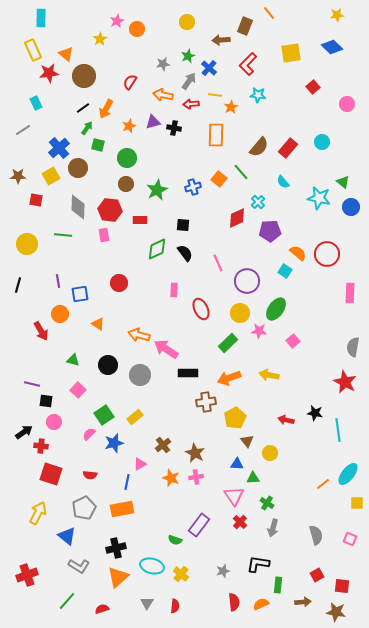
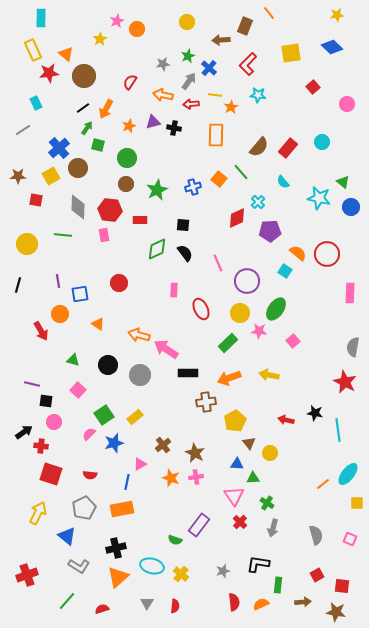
yellow pentagon at (235, 418): moved 3 px down
brown triangle at (247, 441): moved 2 px right, 2 px down
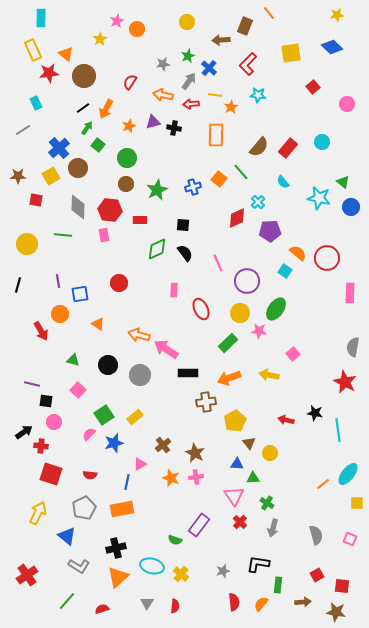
green square at (98, 145): rotated 24 degrees clockwise
red circle at (327, 254): moved 4 px down
pink square at (293, 341): moved 13 px down
red cross at (27, 575): rotated 15 degrees counterclockwise
orange semicircle at (261, 604): rotated 28 degrees counterclockwise
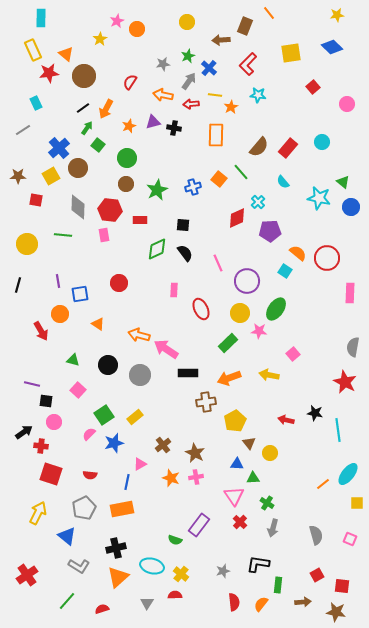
red semicircle at (175, 606): moved 11 px up; rotated 96 degrees counterclockwise
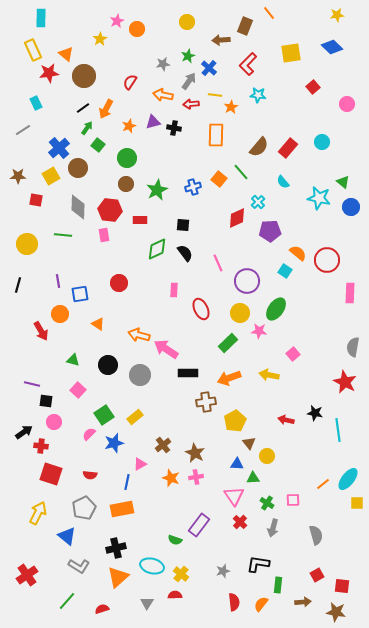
red circle at (327, 258): moved 2 px down
yellow circle at (270, 453): moved 3 px left, 3 px down
cyan ellipse at (348, 474): moved 5 px down
pink square at (350, 539): moved 57 px left, 39 px up; rotated 24 degrees counterclockwise
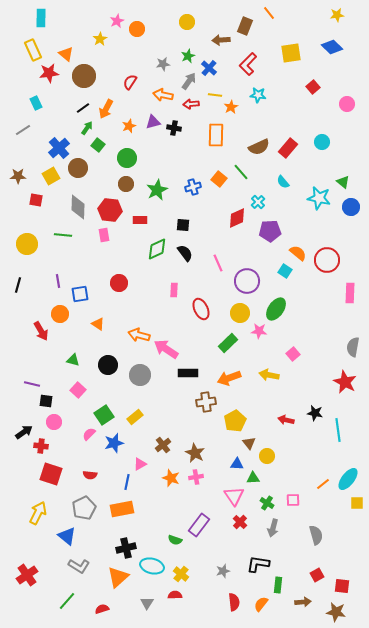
brown semicircle at (259, 147): rotated 25 degrees clockwise
black cross at (116, 548): moved 10 px right
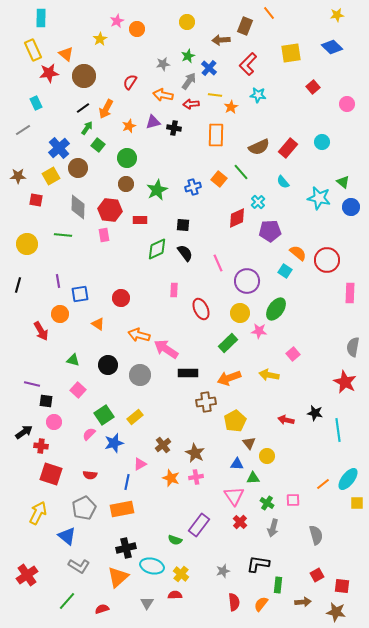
red circle at (119, 283): moved 2 px right, 15 px down
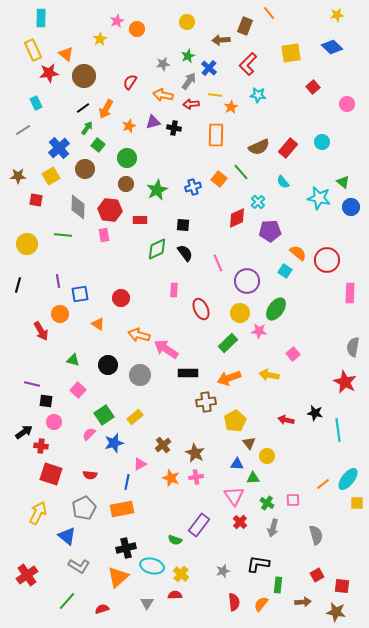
brown circle at (78, 168): moved 7 px right, 1 px down
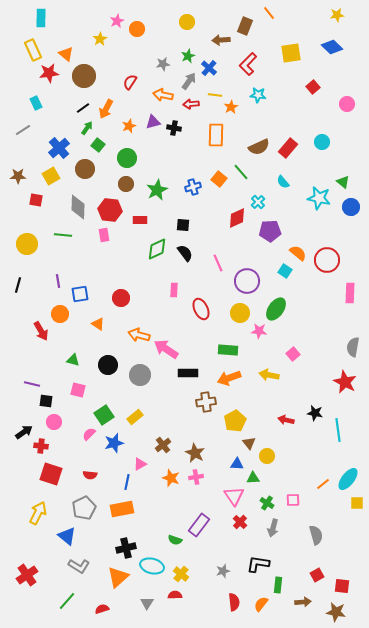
green rectangle at (228, 343): moved 7 px down; rotated 48 degrees clockwise
pink square at (78, 390): rotated 28 degrees counterclockwise
